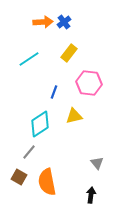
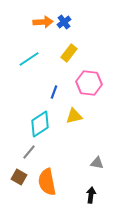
gray triangle: rotated 40 degrees counterclockwise
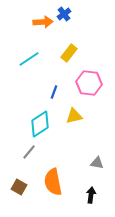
blue cross: moved 8 px up
brown square: moved 10 px down
orange semicircle: moved 6 px right
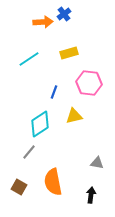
yellow rectangle: rotated 36 degrees clockwise
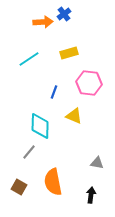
yellow triangle: rotated 36 degrees clockwise
cyan diamond: moved 2 px down; rotated 56 degrees counterclockwise
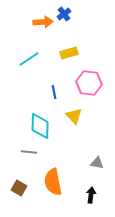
blue line: rotated 32 degrees counterclockwise
yellow triangle: rotated 24 degrees clockwise
gray line: rotated 56 degrees clockwise
brown square: moved 1 px down
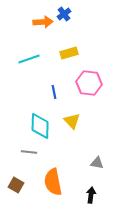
cyan line: rotated 15 degrees clockwise
yellow triangle: moved 2 px left, 5 px down
brown square: moved 3 px left, 3 px up
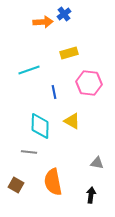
cyan line: moved 11 px down
yellow triangle: rotated 18 degrees counterclockwise
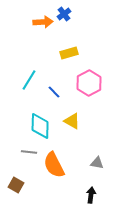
cyan line: moved 10 px down; rotated 40 degrees counterclockwise
pink hexagon: rotated 25 degrees clockwise
blue line: rotated 32 degrees counterclockwise
orange semicircle: moved 1 px right, 17 px up; rotated 16 degrees counterclockwise
